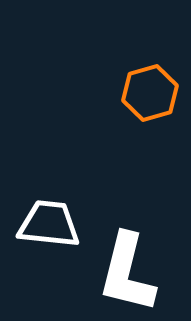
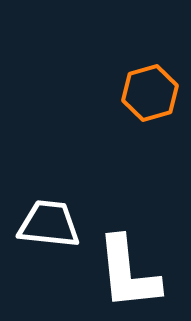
white L-shape: moved 1 px right; rotated 20 degrees counterclockwise
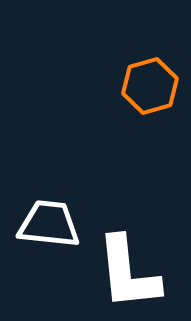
orange hexagon: moved 7 px up
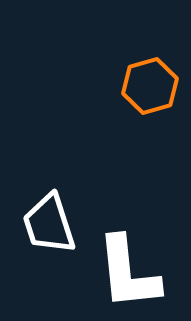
white trapezoid: rotated 114 degrees counterclockwise
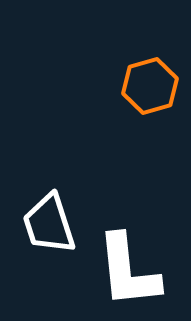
white L-shape: moved 2 px up
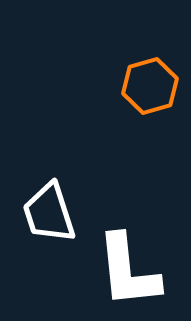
white trapezoid: moved 11 px up
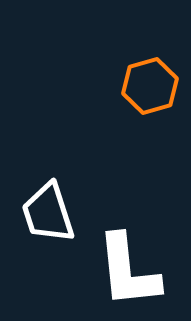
white trapezoid: moved 1 px left
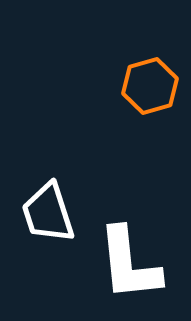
white L-shape: moved 1 px right, 7 px up
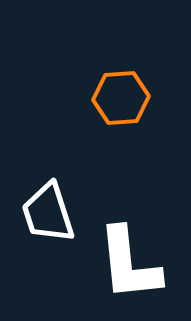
orange hexagon: moved 29 px left, 12 px down; rotated 12 degrees clockwise
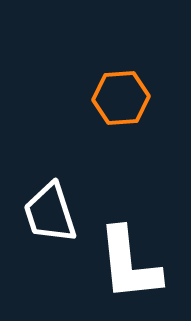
white trapezoid: moved 2 px right
